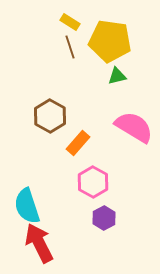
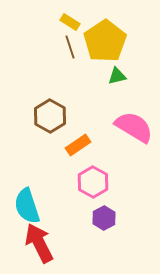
yellow pentagon: moved 5 px left; rotated 30 degrees clockwise
orange rectangle: moved 2 px down; rotated 15 degrees clockwise
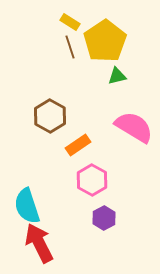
pink hexagon: moved 1 px left, 2 px up
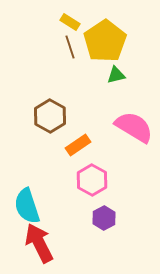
green triangle: moved 1 px left, 1 px up
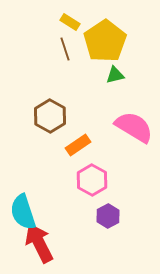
brown line: moved 5 px left, 2 px down
green triangle: moved 1 px left
cyan semicircle: moved 4 px left, 6 px down
purple hexagon: moved 4 px right, 2 px up
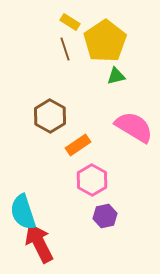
green triangle: moved 1 px right, 1 px down
purple hexagon: moved 3 px left; rotated 15 degrees clockwise
